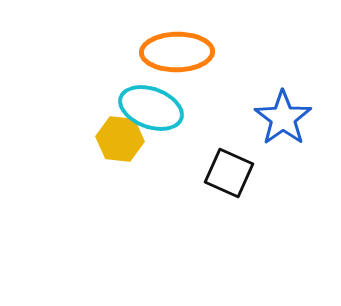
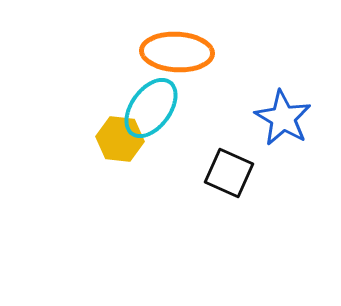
orange ellipse: rotated 4 degrees clockwise
cyan ellipse: rotated 74 degrees counterclockwise
blue star: rotated 6 degrees counterclockwise
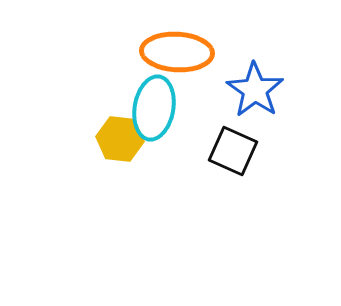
cyan ellipse: moved 3 px right; rotated 26 degrees counterclockwise
blue star: moved 28 px left, 28 px up; rotated 4 degrees clockwise
black square: moved 4 px right, 22 px up
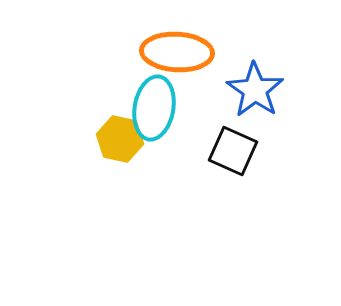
yellow hexagon: rotated 6 degrees clockwise
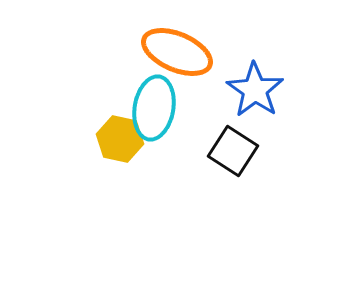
orange ellipse: rotated 20 degrees clockwise
black square: rotated 9 degrees clockwise
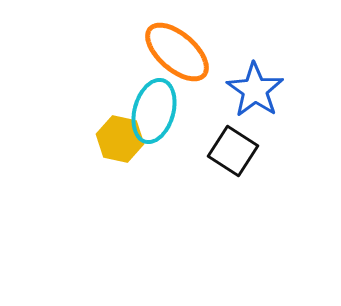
orange ellipse: rotated 18 degrees clockwise
cyan ellipse: moved 3 px down; rotated 6 degrees clockwise
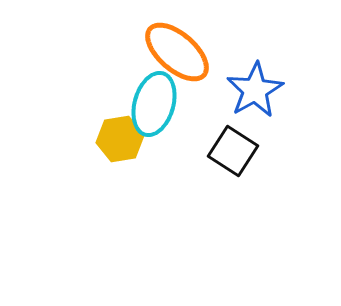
blue star: rotated 8 degrees clockwise
cyan ellipse: moved 7 px up
yellow hexagon: rotated 21 degrees counterclockwise
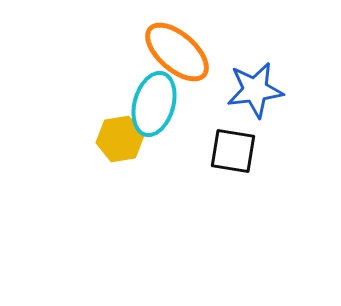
blue star: rotated 22 degrees clockwise
black square: rotated 24 degrees counterclockwise
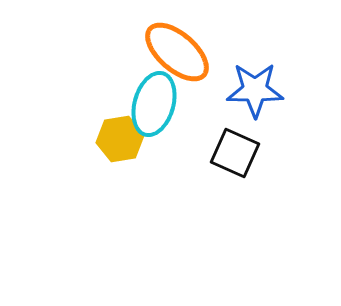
blue star: rotated 8 degrees clockwise
black square: moved 2 px right, 2 px down; rotated 15 degrees clockwise
